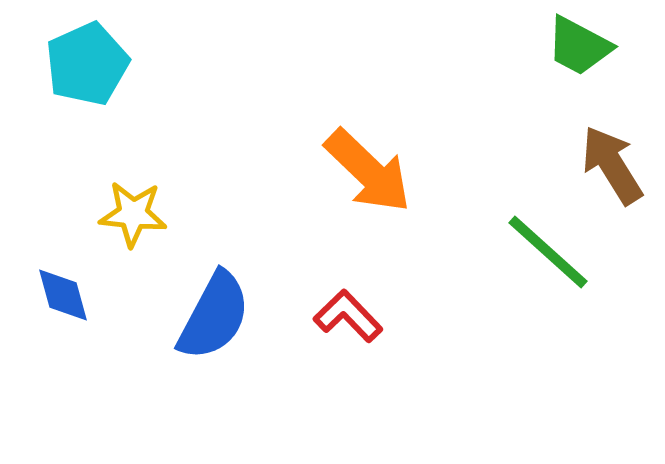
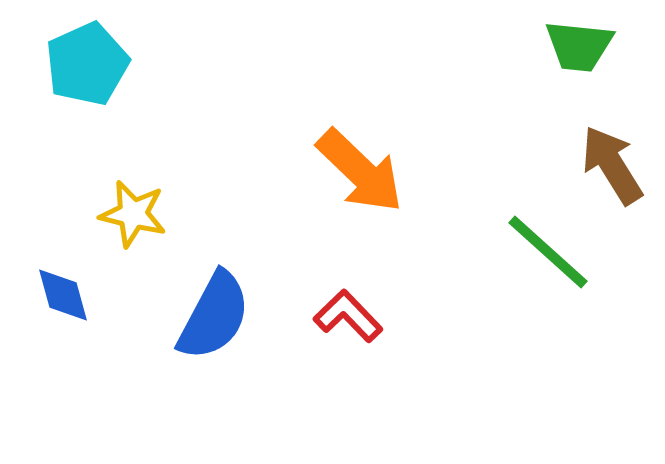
green trapezoid: rotated 22 degrees counterclockwise
orange arrow: moved 8 px left
yellow star: rotated 8 degrees clockwise
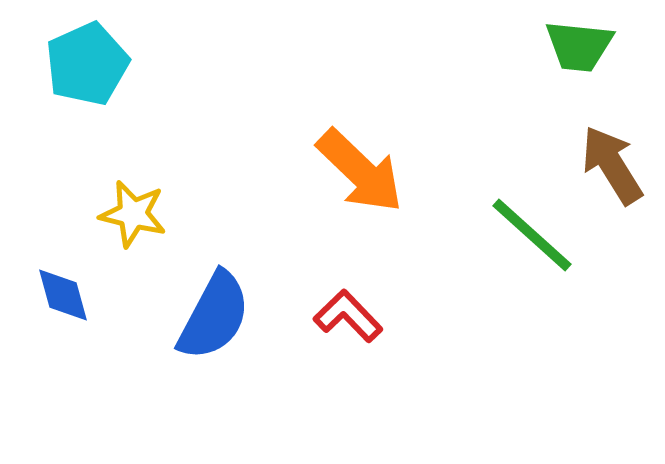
green line: moved 16 px left, 17 px up
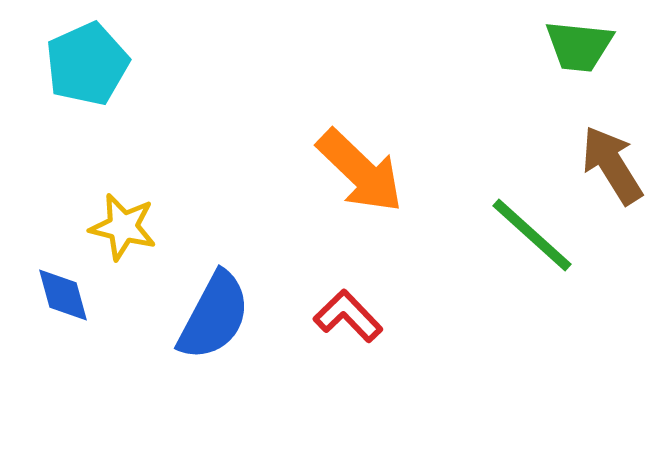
yellow star: moved 10 px left, 13 px down
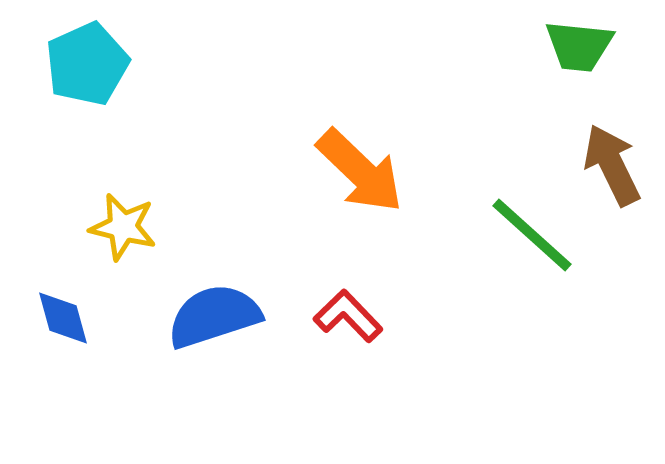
brown arrow: rotated 6 degrees clockwise
blue diamond: moved 23 px down
blue semicircle: rotated 136 degrees counterclockwise
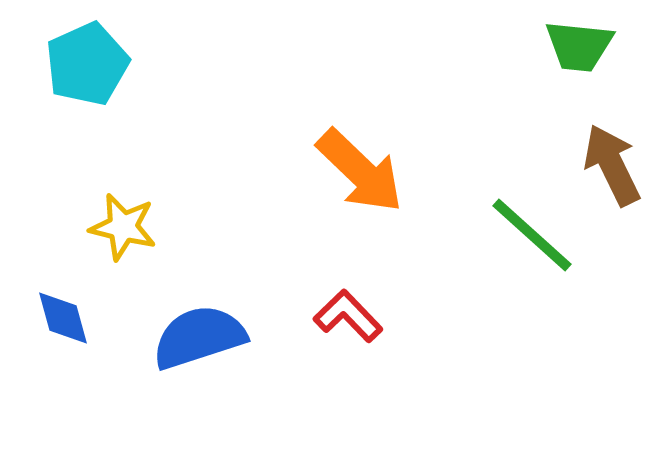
blue semicircle: moved 15 px left, 21 px down
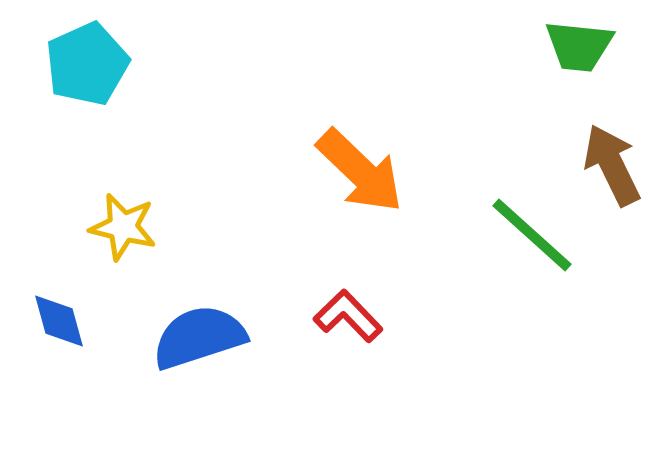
blue diamond: moved 4 px left, 3 px down
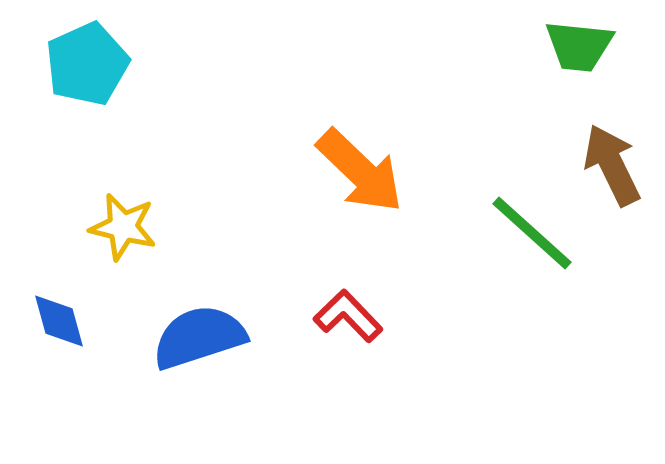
green line: moved 2 px up
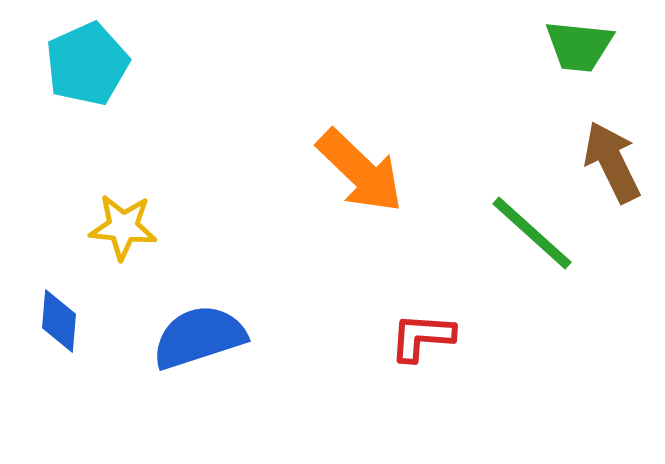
brown arrow: moved 3 px up
yellow star: rotated 8 degrees counterclockwise
red L-shape: moved 74 px right, 21 px down; rotated 42 degrees counterclockwise
blue diamond: rotated 20 degrees clockwise
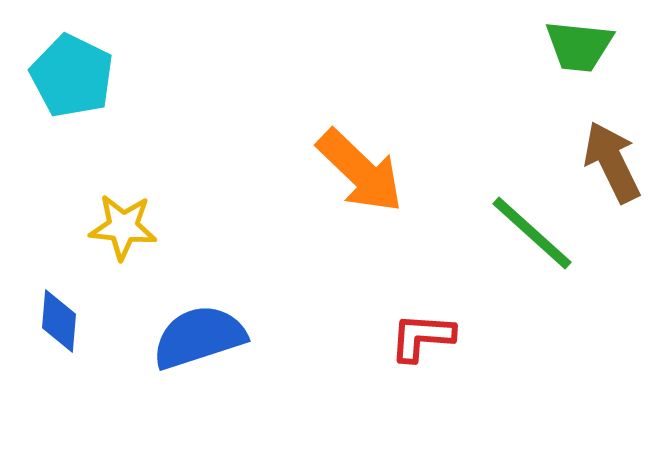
cyan pentagon: moved 15 px left, 12 px down; rotated 22 degrees counterclockwise
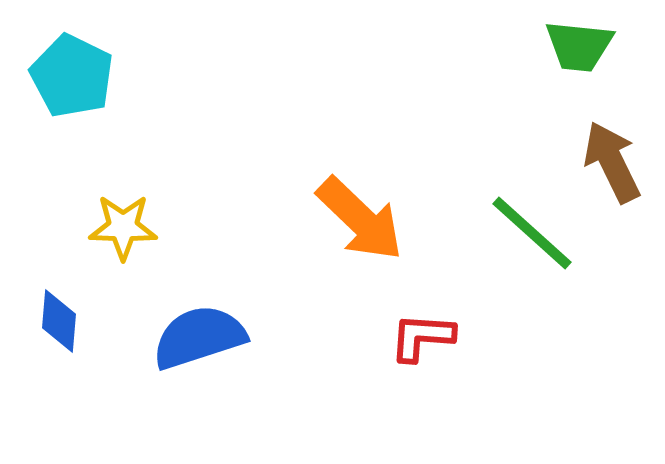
orange arrow: moved 48 px down
yellow star: rotated 4 degrees counterclockwise
